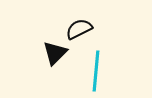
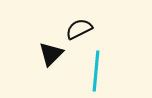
black triangle: moved 4 px left, 1 px down
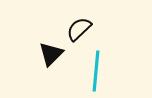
black semicircle: rotated 16 degrees counterclockwise
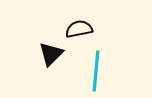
black semicircle: rotated 32 degrees clockwise
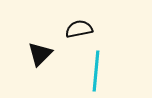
black triangle: moved 11 px left
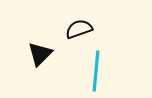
black semicircle: rotated 8 degrees counterclockwise
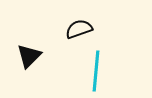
black triangle: moved 11 px left, 2 px down
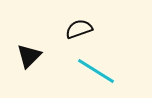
cyan line: rotated 63 degrees counterclockwise
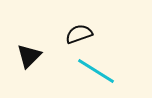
black semicircle: moved 5 px down
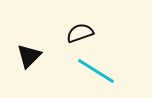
black semicircle: moved 1 px right, 1 px up
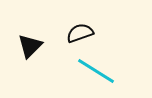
black triangle: moved 1 px right, 10 px up
